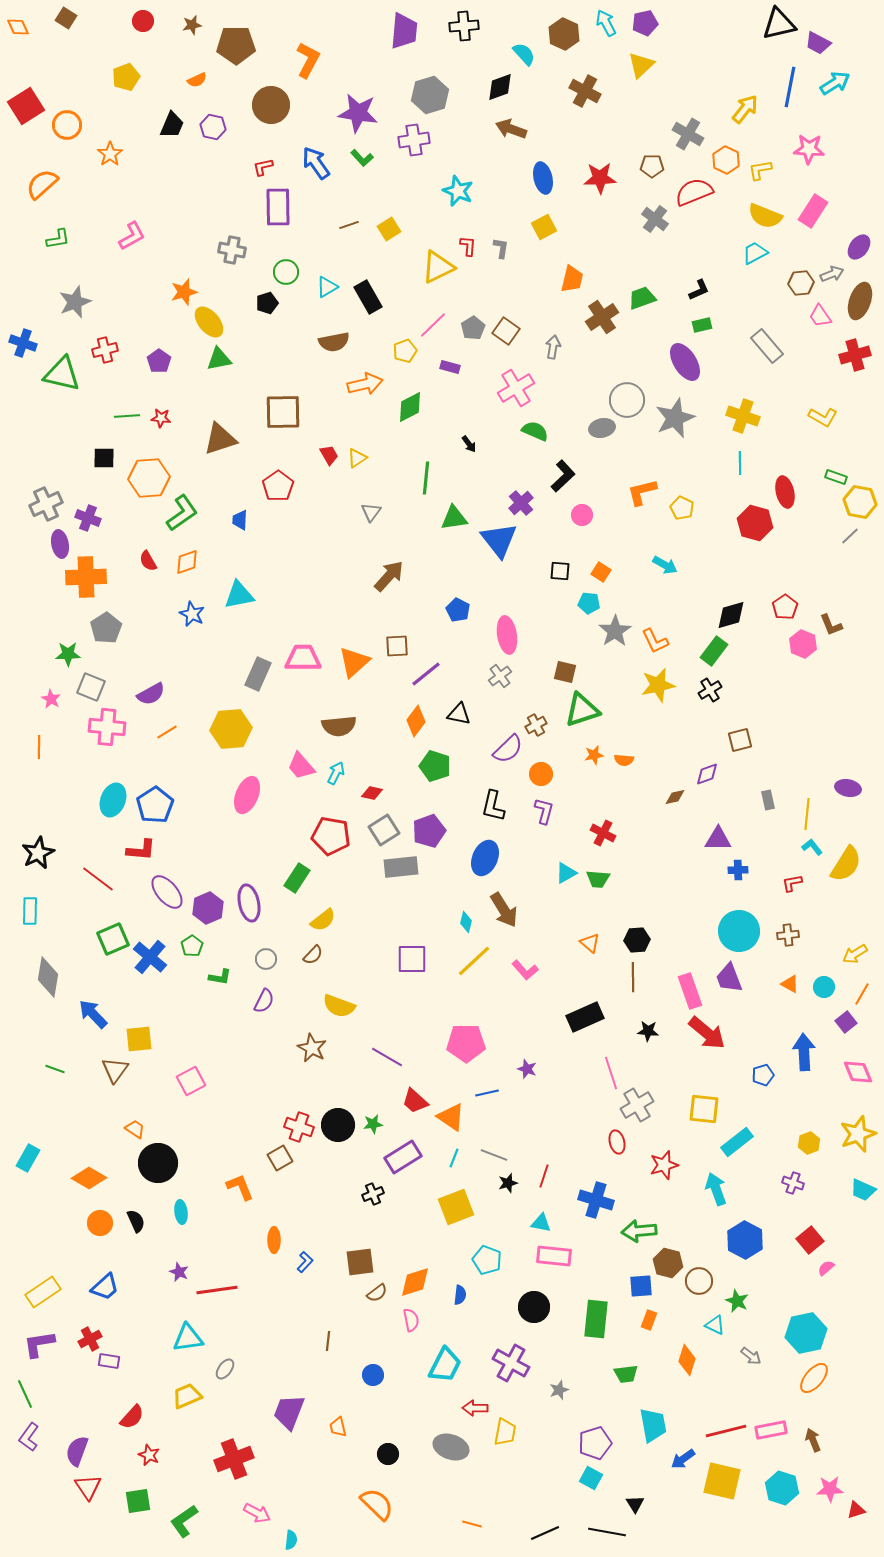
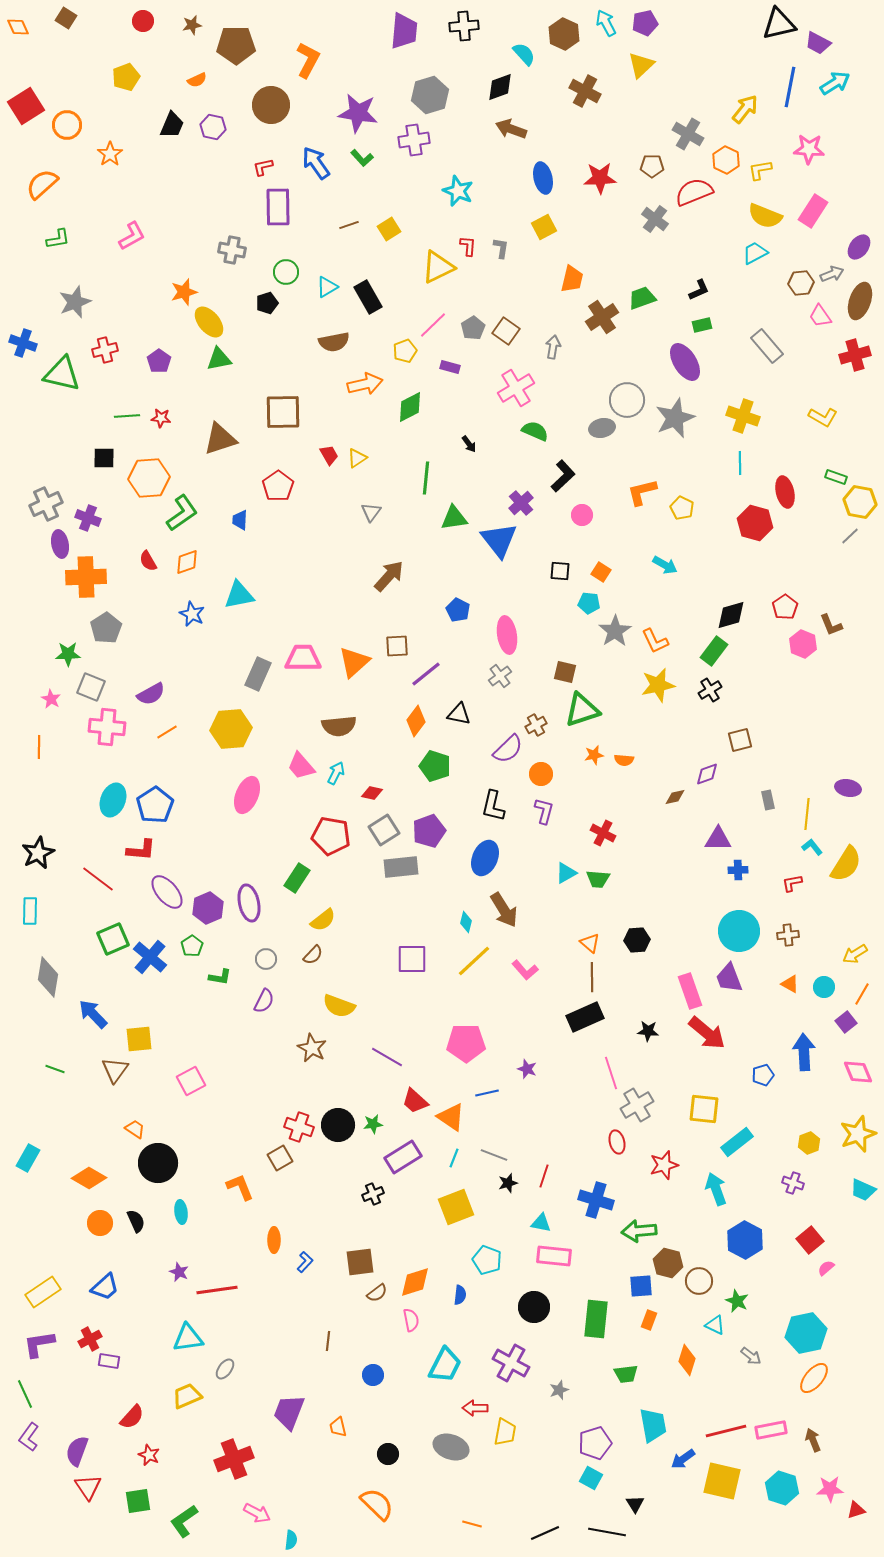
brown line at (633, 977): moved 41 px left
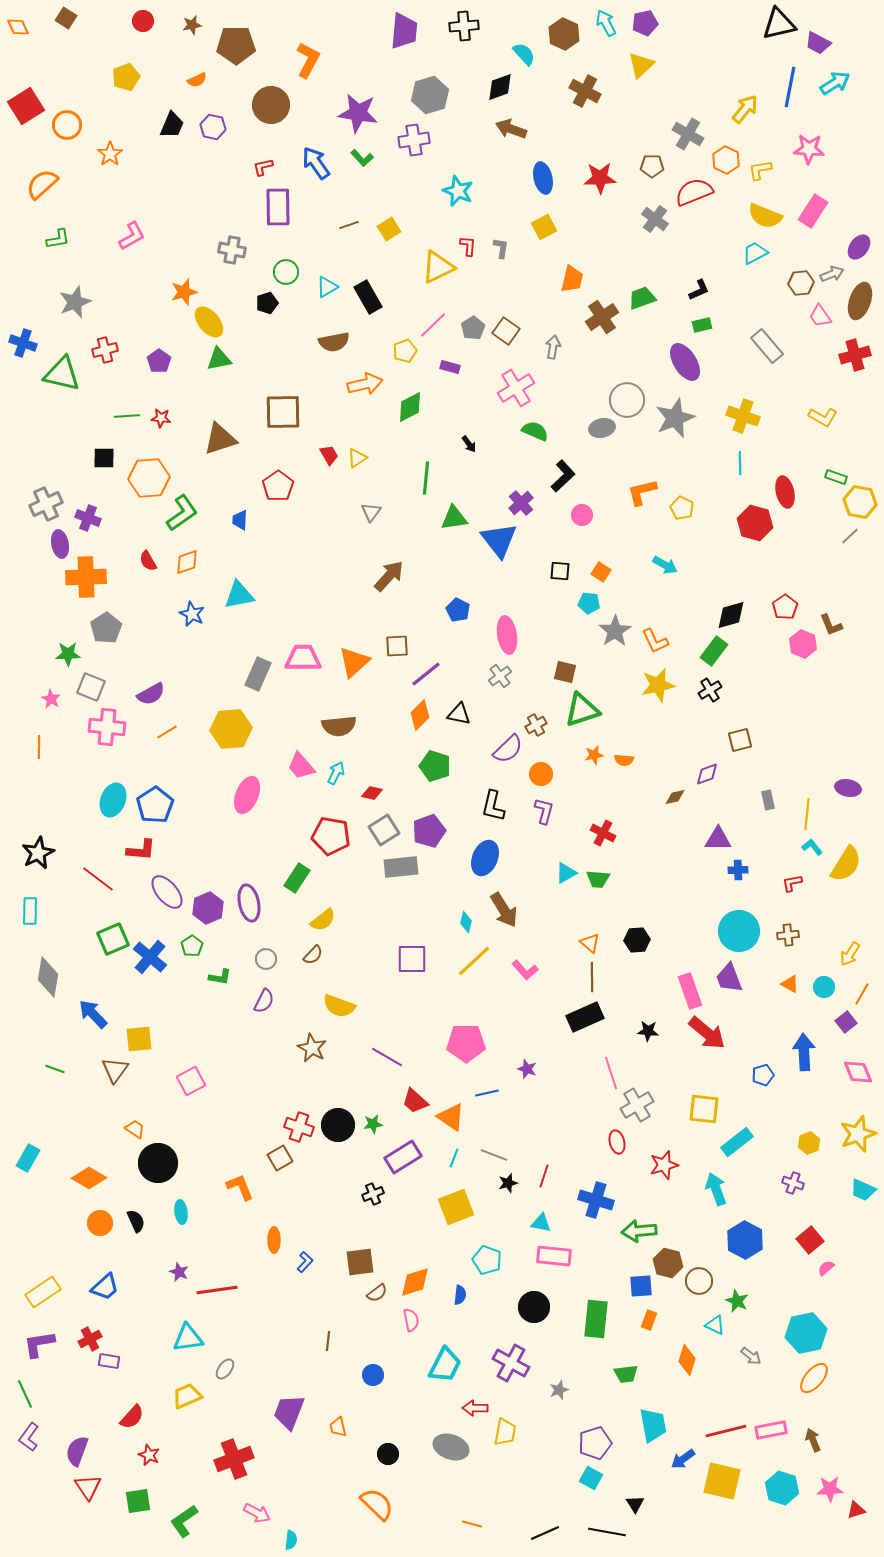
orange diamond at (416, 721): moved 4 px right, 6 px up; rotated 8 degrees clockwise
yellow arrow at (855, 954): moved 5 px left; rotated 25 degrees counterclockwise
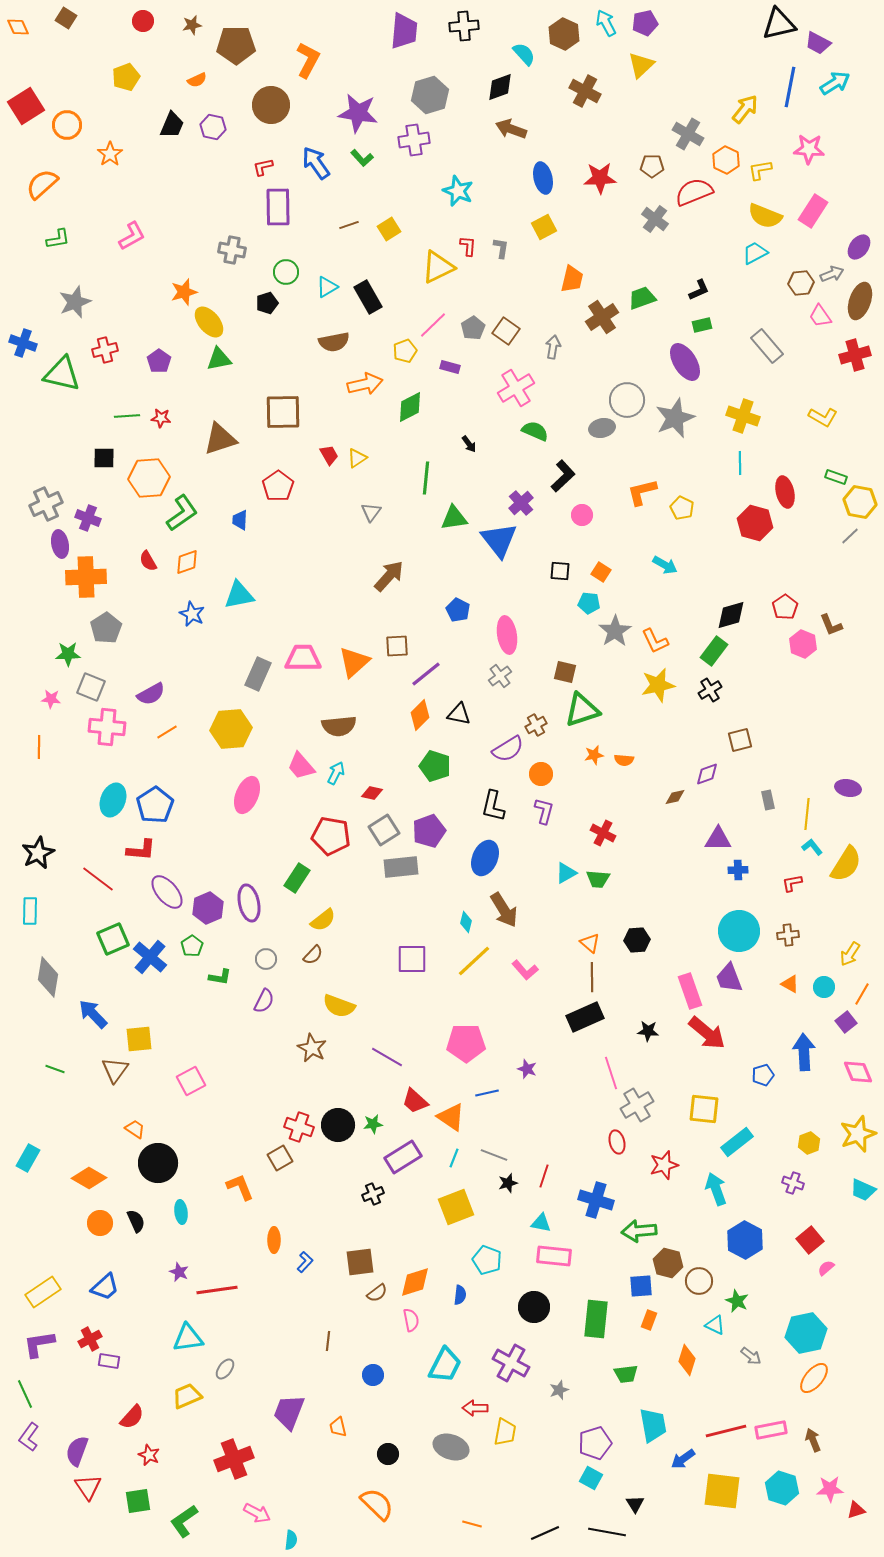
pink star at (51, 699): rotated 24 degrees counterclockwise
purple semicircle at (508, 749): rotated 12 degrees clockwise
yellow square at (722, 1481): moved 10 px down; rotated 6 degrees counterclockwise
